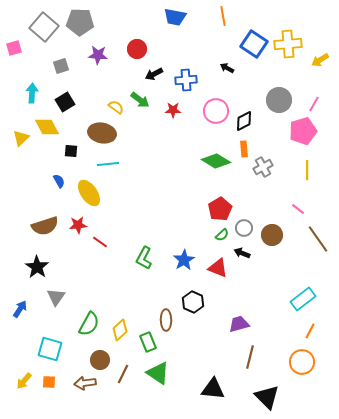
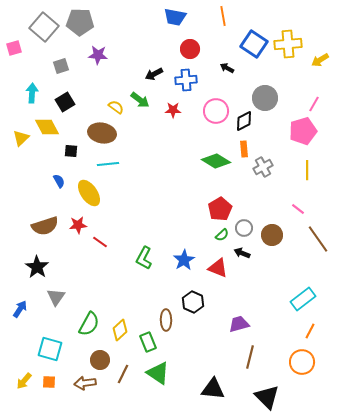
red circle at (137, 49): moved 53 px right
gray circle at (279, 100): moved 14 px left, 2 px up
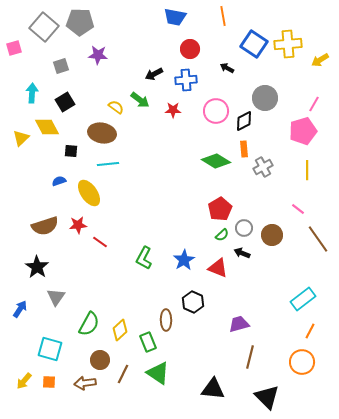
blue semicircle at (59, 181): rotated 80 degrees counterclockwise
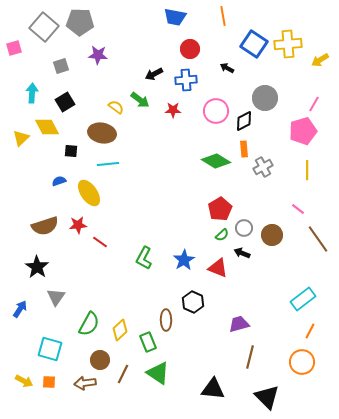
yellow arrow at (24, 381): rotated 102 degrees counterclockwise
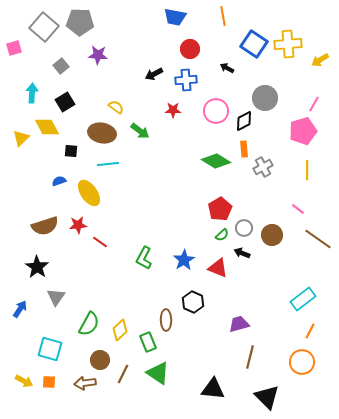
gray square at (61, 66): rotated 21 degrees counterclockwise
green arrow at (140, 100): moved 31 px down
brown line at (318, 239): rotated 20 degrees counterclockwise
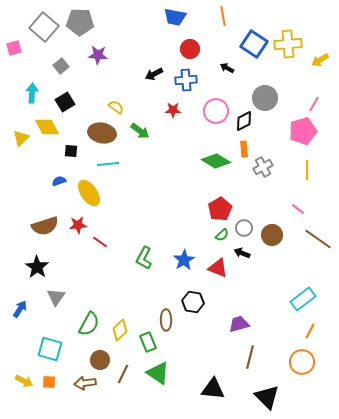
black hexagon at (193, 302): rotated 15 degrees counterclockwise
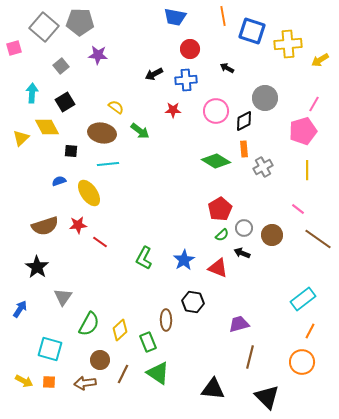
blue square at (254, 44): moved 2 px left, 13 px up; rotated 16 degrees counterclockwise
gray triangle at (56, 297): moved 7 px right
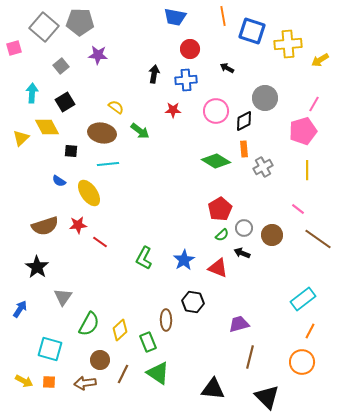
black arrow at (154, 74): rotated 126 degrees clockwise
blue semicircle at (59, 181): rotated 128 degrees counterclockwise
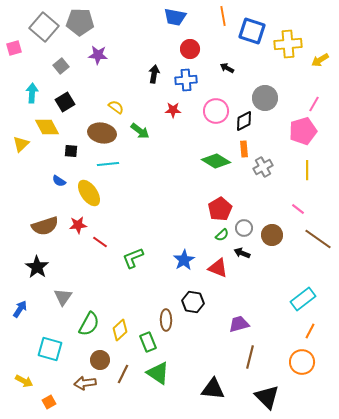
yellow triangle at (21, 138): moved 6 px down
green L-shape at (144, 258): moved 11 px left; rotated 40 degrees clockwise
orange square at (49, 382): moved 20 px down; rotated 32 degrees counterclockwise
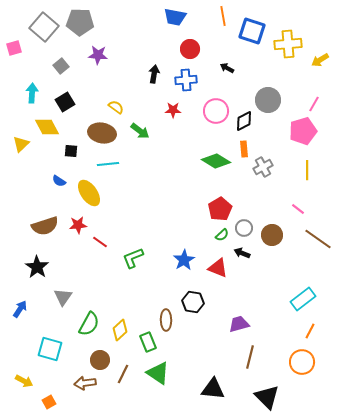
gray circle at (265, 98): moved 3 px right, 2 px down
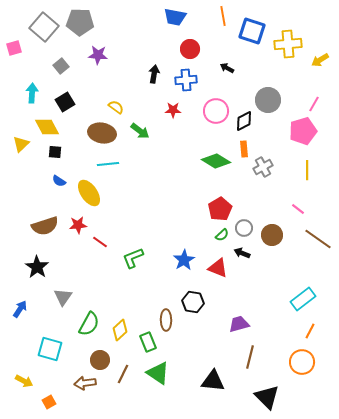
black square at (71, 151): moved 16 px left, 1 px down
black triangle at (213, 389): moved 8 px up
